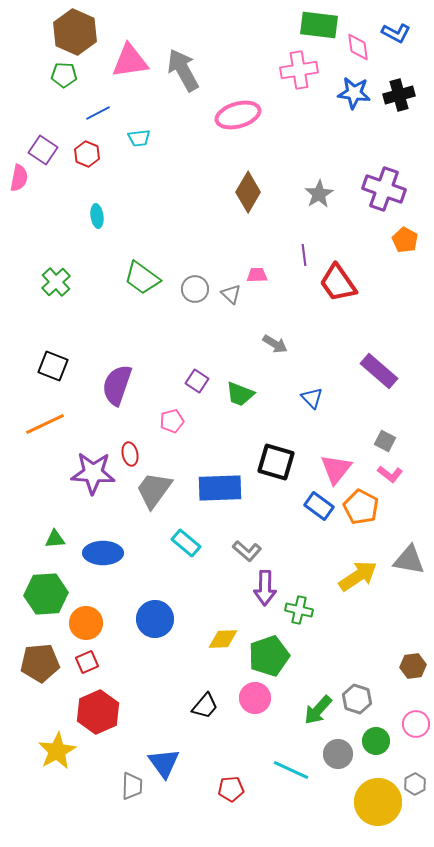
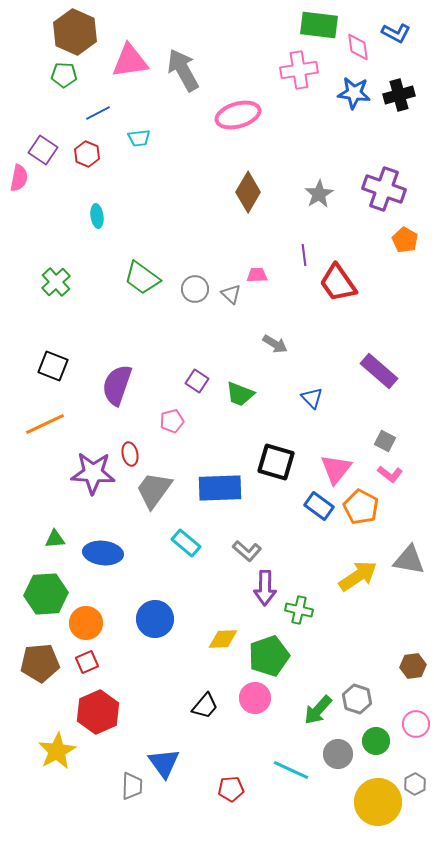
blue ellipse at (103, 553): rotated 6 degrees clockwise
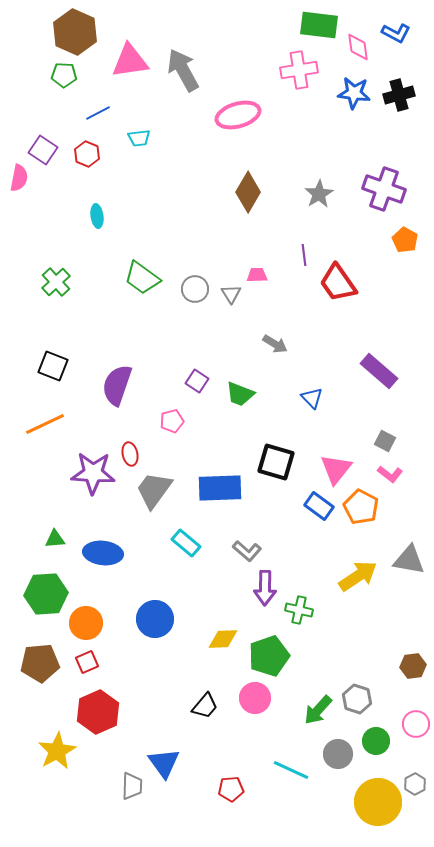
gray triangle at (231, 294): rotated 15 degrees clockwise
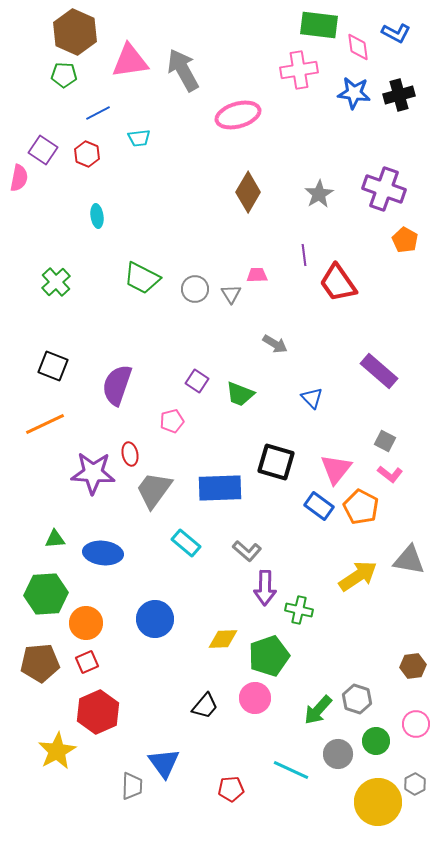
green trapezoid at (142, 278): rotated 9 degrees counterclockwise
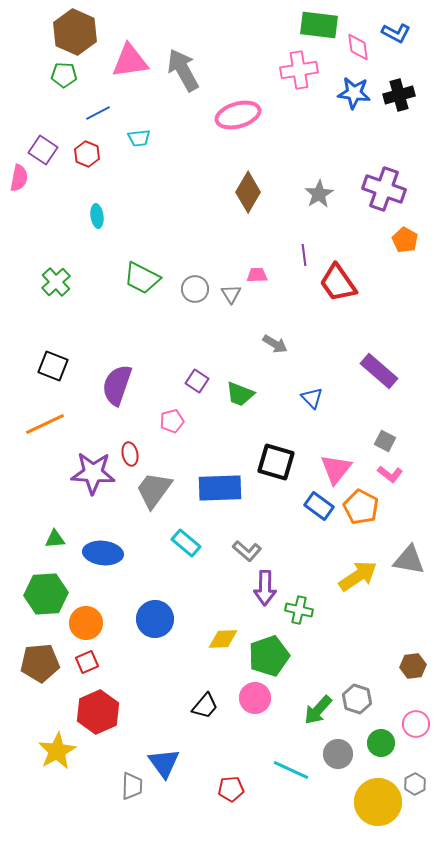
green circle at (376, 741): moved 5 px right, 2 px down
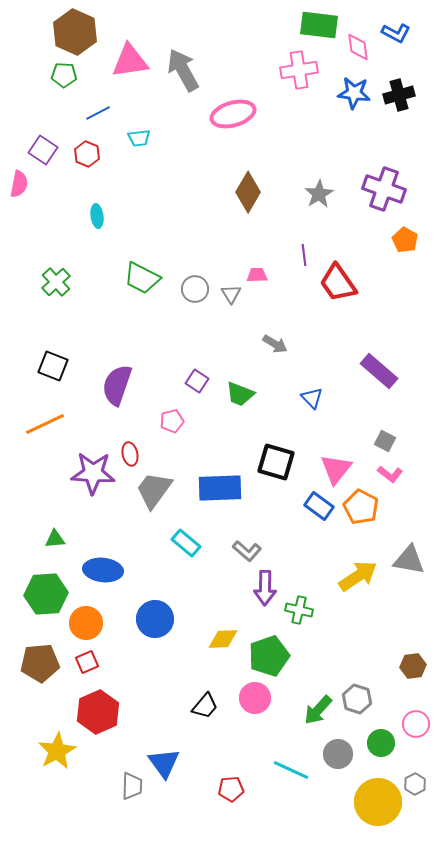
pink ellipse at (238, 115): moved 5 px left, 1 px up
pink semicircle at (19, 178): moved 6 px down
blue ellipse at (103, 553): moved 17 px down
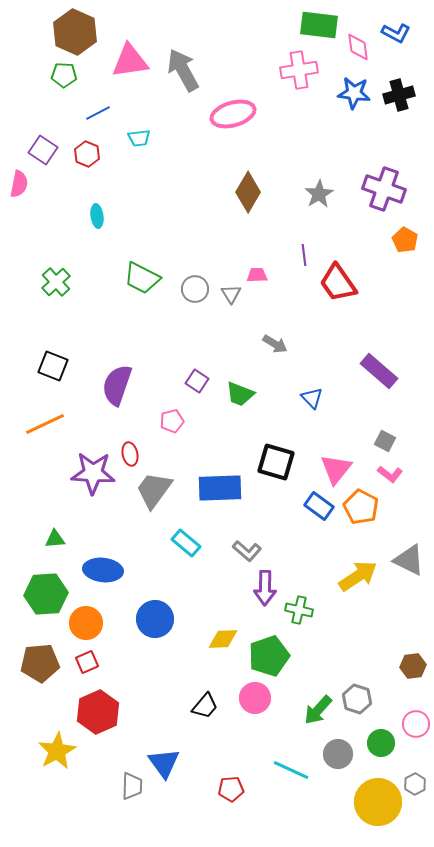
gray triangle at (409, 560): rotated 16 degrees clockwise
